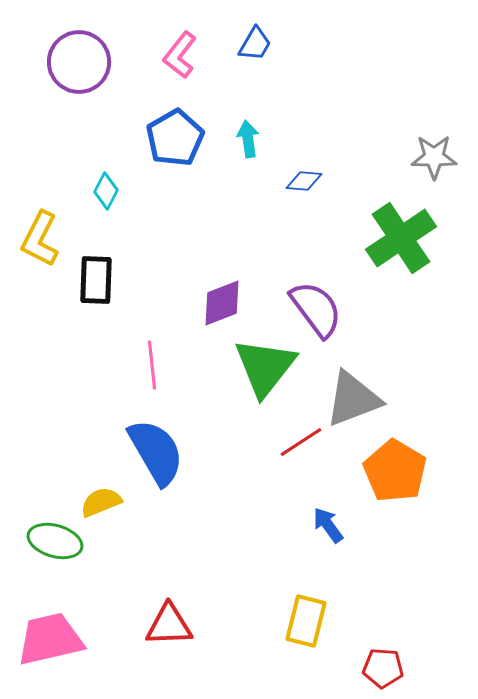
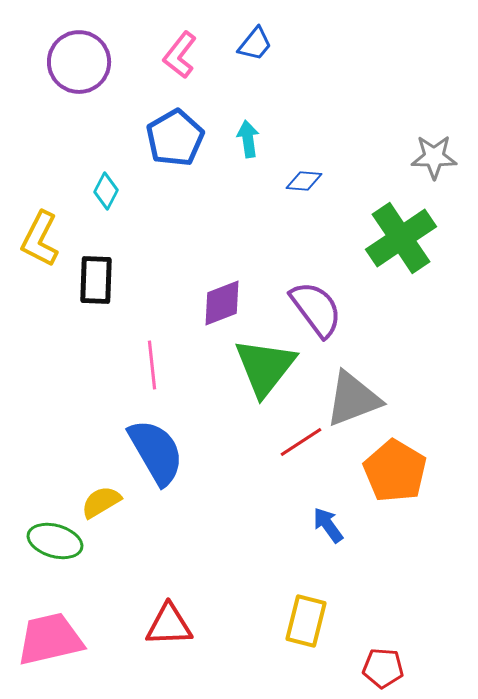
blue trapezoid: rotated 9 degrees clockwise
yellow semicircle: rotated 9 degrees counterclockwise
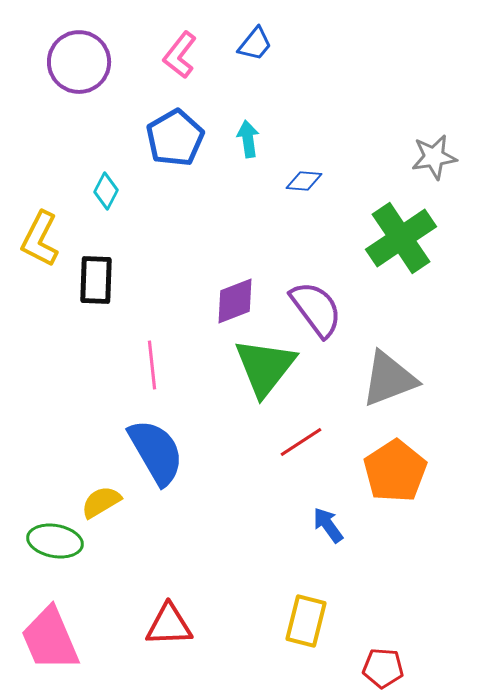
gray star: rotated 9 degrees counterclockwise
purple diamond: moved 13 px right, 2 px up
gray triangle: moved 36 px right, 20 px up
orange pentagon: rotated 8 degrees clockwise
green ellipse: rotated 6 degrees counterclockwise
pink trapezoid: rotated 100 degrees counterclockwise
